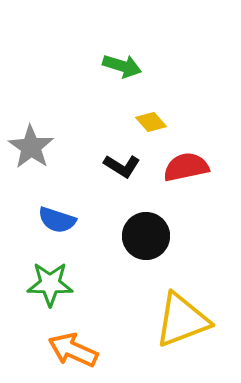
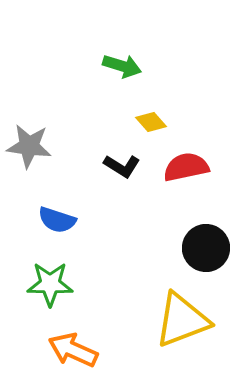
gray star: moved 2 px left, 1 px up; rotated 27 degrees counterclockwise
black circle: moved 60 px right, 12 px down
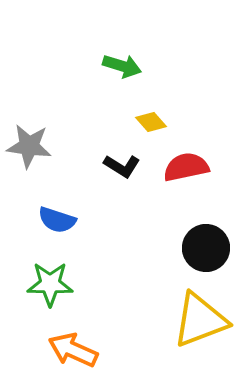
yellow triangle: moved 18 px right
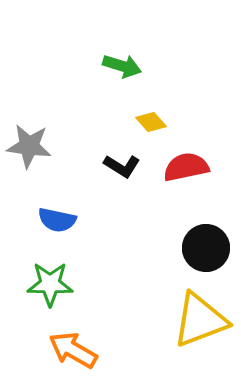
blue semicircle: rotated 6 degrees counterclockwise
orange arrow: rotated 6 degrees clockwise
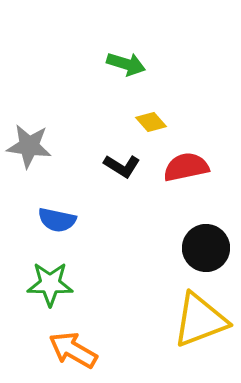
green arrow: moved 4 px right, 2 px up
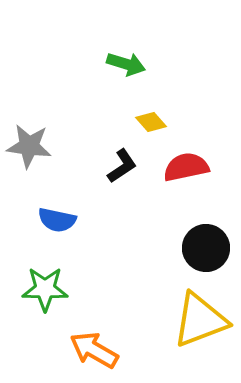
black L-shape: rotated 66 degrees counterclockwise
green star: moved 5 px left, 5 px down
orange arrow: moved 21 px right
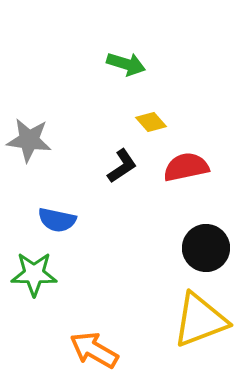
gray star: moved 6 px up
green star: moved 11 px left, 15 px up
